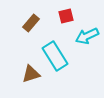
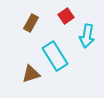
red square: rotated 21 degrees counterclockwise
brown rectangle: rotated 12 degrees counterclockwise
cyan arrow: rotated 55 degrees counterclockwise
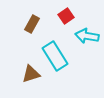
brown rectangle: moved 1 px right, 1 px down
cyan arrow: rotated 90 degrees clockwise
